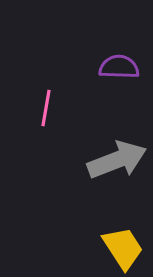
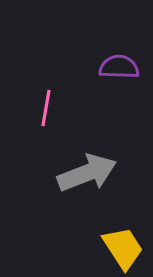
gray arrow: moved 30 px left, 13 px down
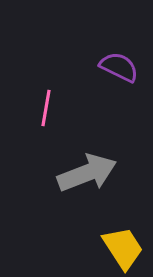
purple semicircle: rotated 24 degrees clockwise
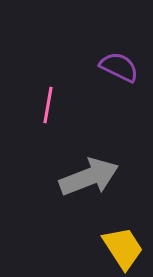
pink line: moved 2 px right, 3 px up
gray arrow: moved 2 px right, 4 px down
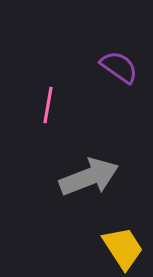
purple semicircle: rotated 9 degrees clockwise
